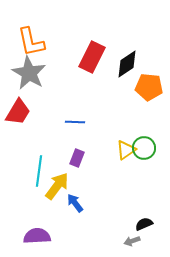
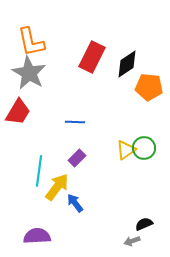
purple rectangle: rotated 24 degrees clockwise
yellow arrow: moved 1 px down
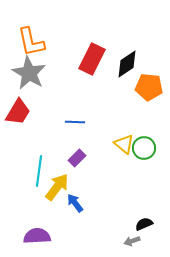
red rectangle: moved 2 px down
yellow triangle: moved 2 px left, 6 px up; rotated 45 degrees counterclockwise
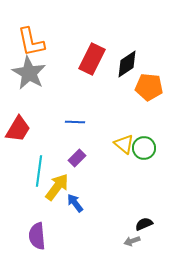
red trapezoid: moved 17 px down
purple semicircle: rotated 92 degrees counterclockwise
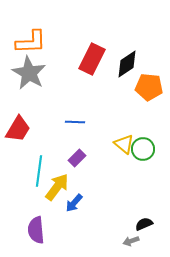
orange L-shape: rotated 80 degrees counterclockwise
green circle: moved 1 px left, 1 px down
blue arrow: moved 1 px left; rotated 102 degrees counterclockwise
purple semicircle: moved 1 px left, 6 px up
gray arrow: moved 1 px left
